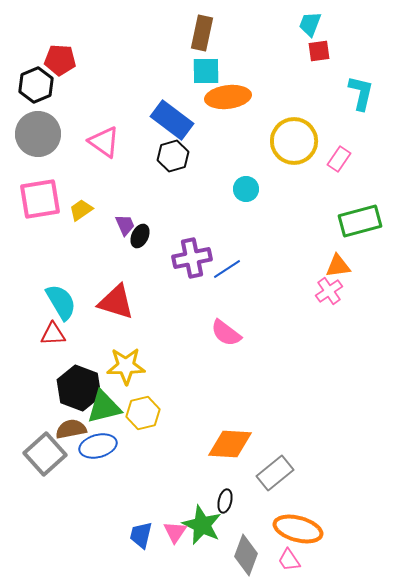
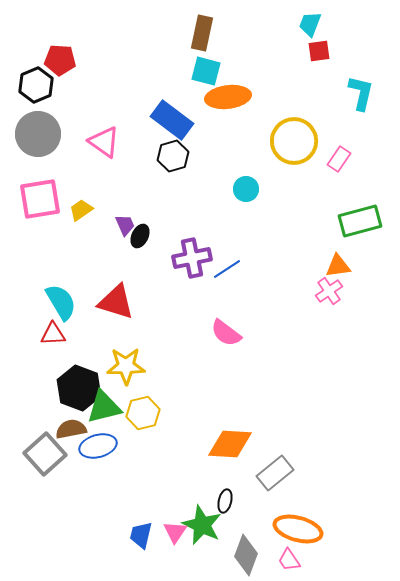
cyan square at (206, 71): rotated 16 degrees clockwise
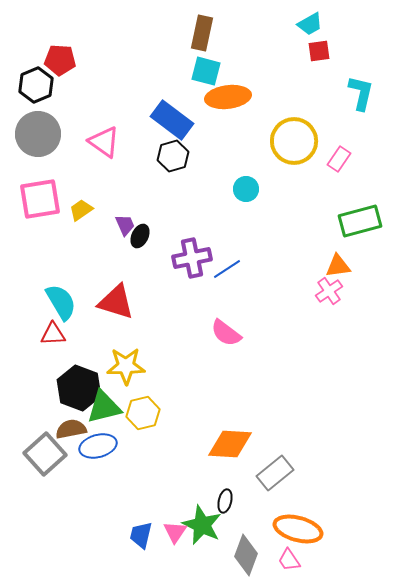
cyan trapezoid at (310, 24): rotated 140 degrees counterclockwise
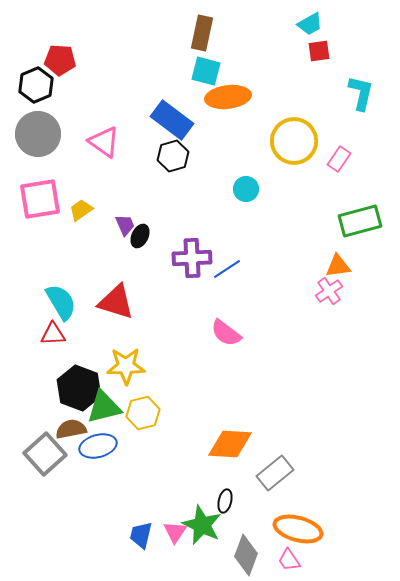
purple cross at (192, 258): rotated 9 degrees clockwise
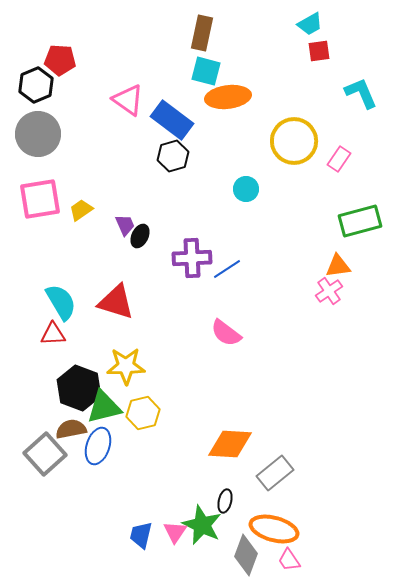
cyan L-shape at (361, 93): rotated 36 degrees counterclockwise
pink triangle at (104, 142): moved 24 px right, 42 px up
blue ellipse at (98, 446): rotated 57 degrees counterclockwise
orange ellipse at (298, 529): moved 24 px left
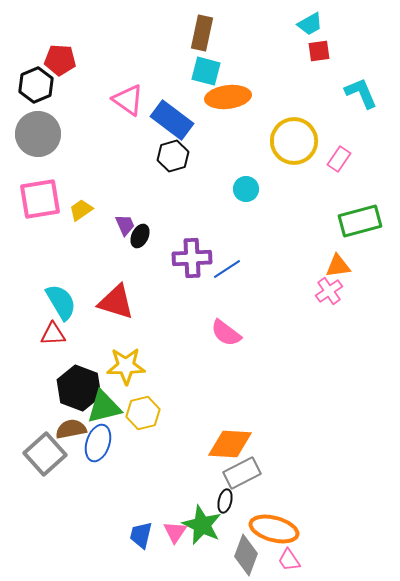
blue ellipse at (98, 446): moved 3 px up
gray rectangle at (275, 473): moved 33 px left; rotated 12 degrees clockwise
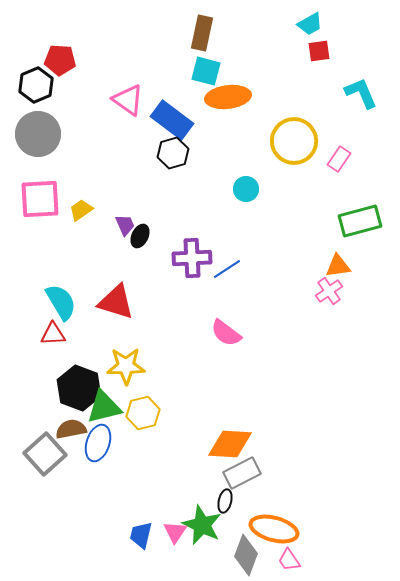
black hexagon at (173, 156): moved 3 px up
pink square at (40, 199): rotated 6 degrees clockwise
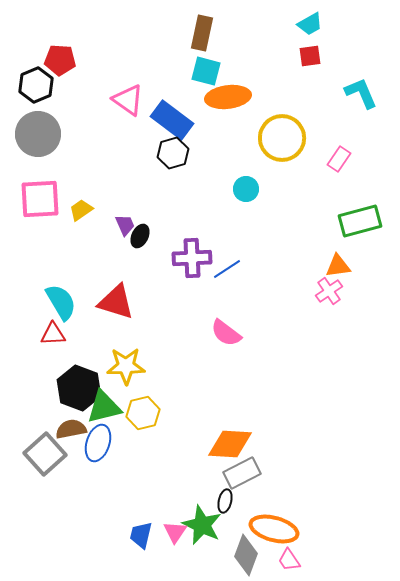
red square at (319, 51): moved 9 px left, 5 px down
yellow circle at (294, 141): moved 12 px left, 3 px up
